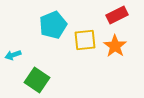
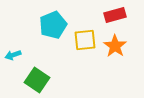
red rectangle: moved 2 px left; rotated 10 degrees clockwise
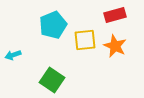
orange star: rotated 10 degrees counterclockwise
green square: moved 15 px right
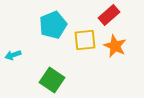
red rectangle: moved 6 px left; rotated 25 degrees counterclockwise
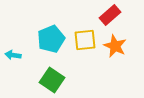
red rectangle: moved 1 px right
cyan pentagon: moved 2 px left, 14 px down
cyan arrow: rotated 28 degrees clockwise
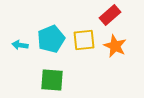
yellow square: moved 1 px left
cyan arrow: moved 7 px right, 10 px up
green square: rotated 30 degrees counterclockwise
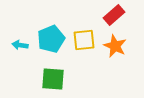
red rectangle: moved 4 px right
green square: moved 1 px right, 1 px up
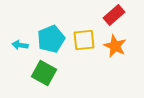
green square: moved 9 px left, 6 px up; rotated 25 degrees clockwise
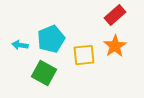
red rectangle: moved 1 px right
yellow square: moved 15 px down
orange star: rotated 15 degrees clockwise
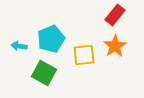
red rectangle: rotated 10 degrees counterclockwise
cyan arrow: moved 1 px left, 1 px down
